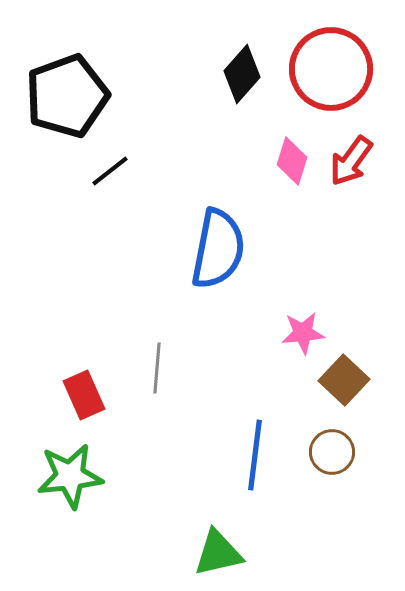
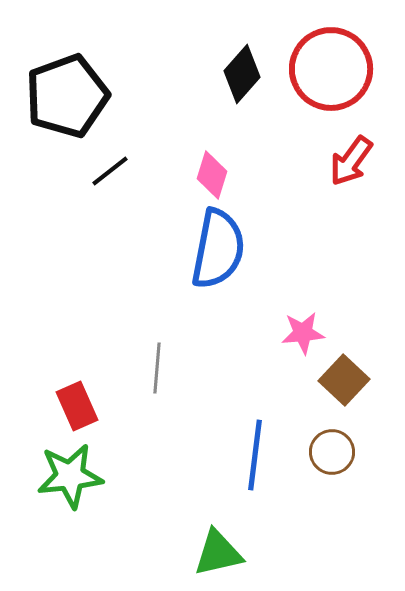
pink diamond: moved 80 px left, 14 px down
red rectangle: moved 7 px left, 11 px down
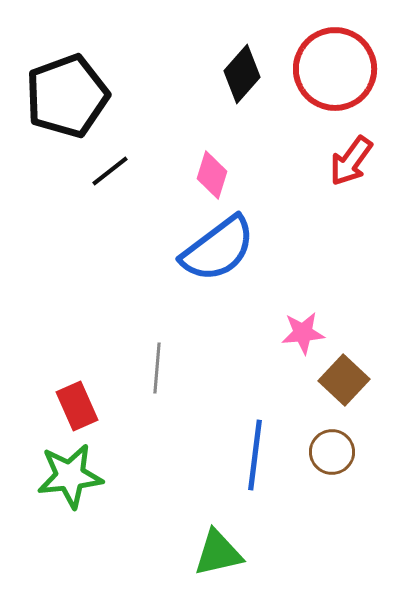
red circle: moved 4 px right
blue semicircle: rotated 42 degrees clockwise
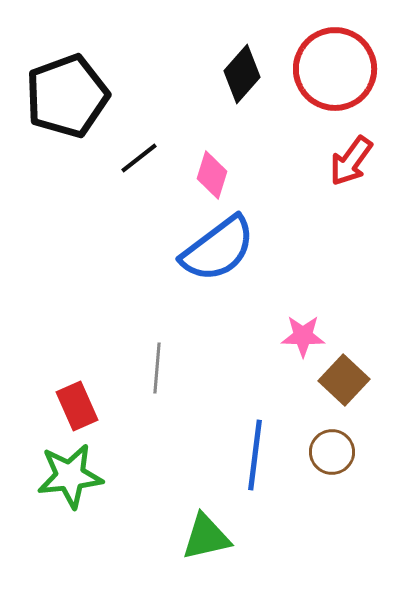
black line: moved 29 px right, 13 px up
pink star: moved 3 px down; rotated 6 degrees clockwise
green triangle: moved 12 px left, 16 px up
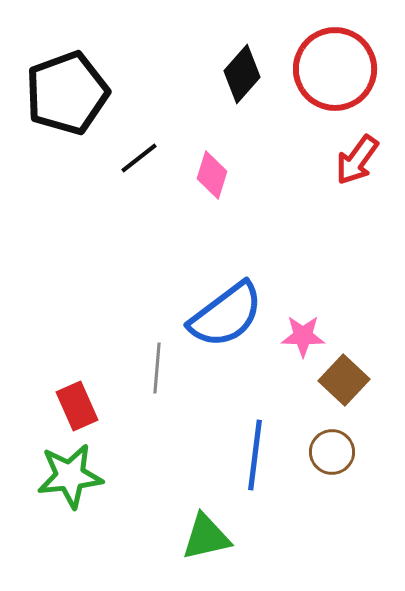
black pentagon: moved 3 px up
red arrow: moved 6 px right, 1 px up
blue semicircle: moved 8 px right, 66 px down
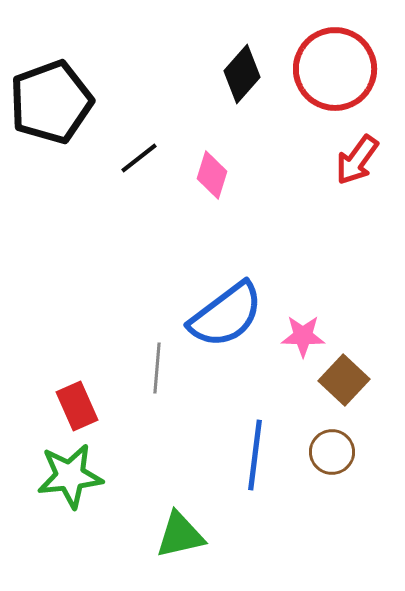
black pentagon: moved 16 px left, 9 px down
green triangle: moved 26 px left, 2 px up
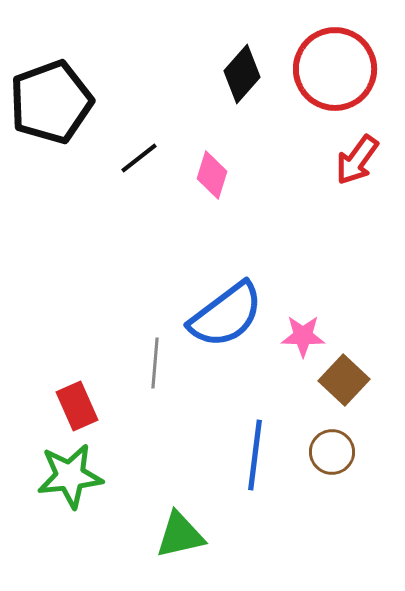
gray line: moved 2 px left, 5 px up
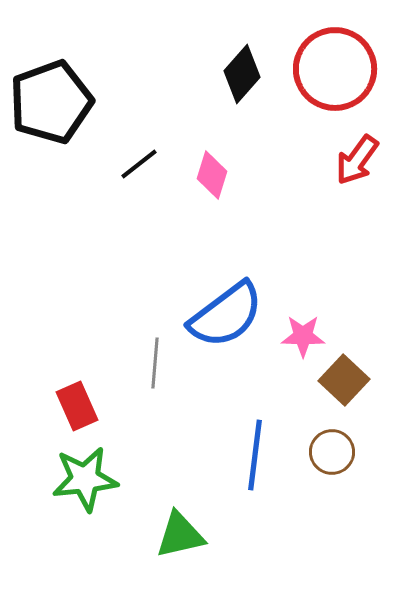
black line: moved 6 px down
green star: moved 15 px right, 3 px down
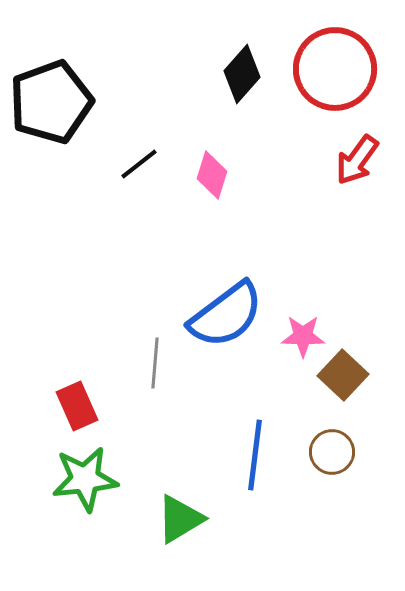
brown square: moved 1 px left, 5 px up
green triangle: moved 16 px up; rotated 18 degrees counterclockwise
